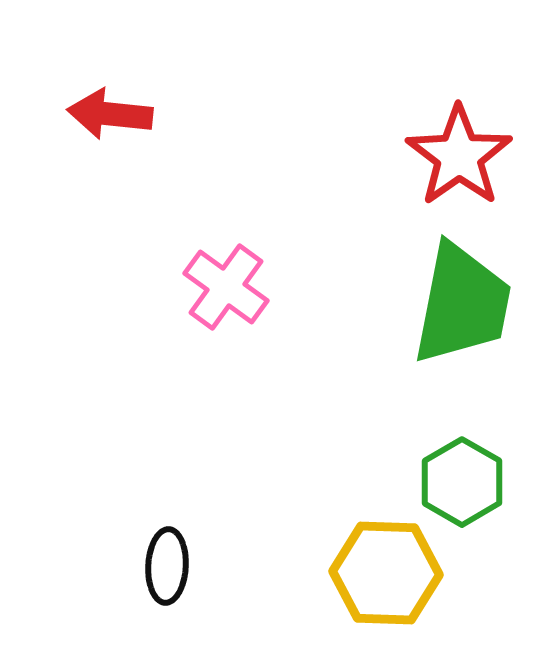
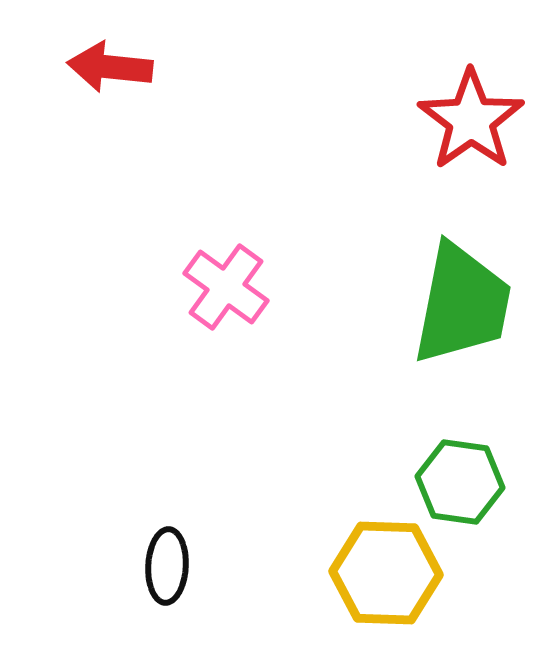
red arrow: moved 47 px up
red star: moved 12 px right, 36 px up
green hexagon: moved 2 px left; rotated 22 degrees counterclockwise
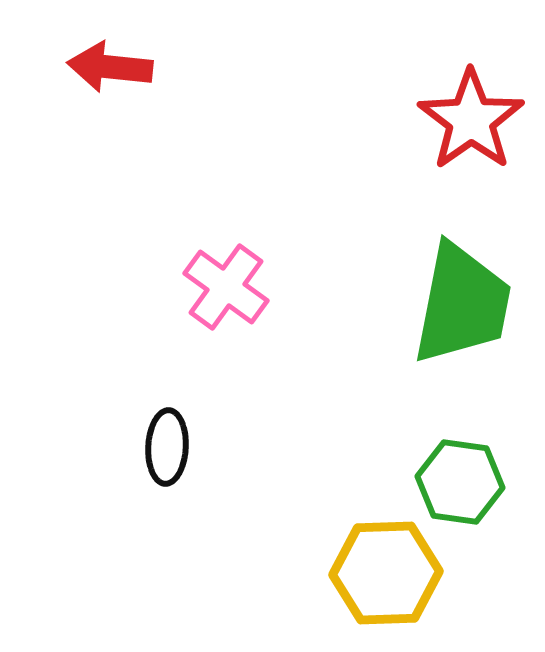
black ellipse: moved 119 px up
yellow hexagon: rotated 4 degrees counterclockwise
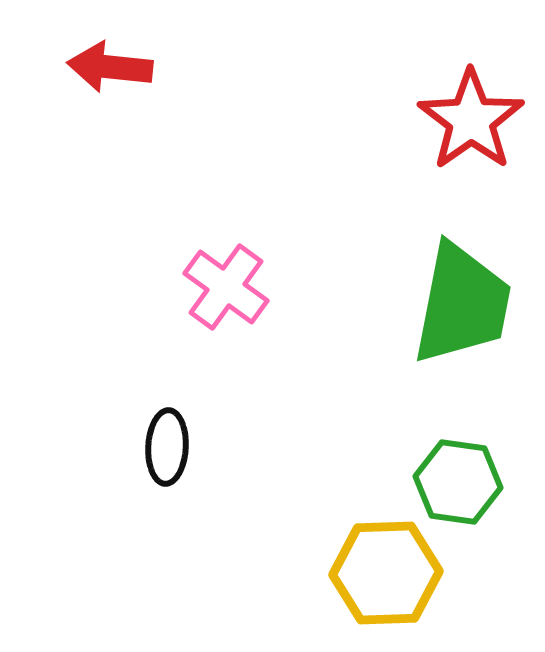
green hexagon: moved 2 px left
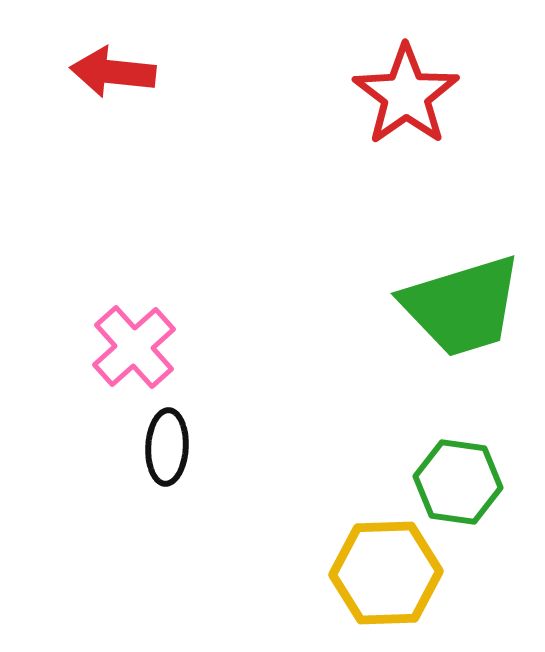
red arrow: moved 3 px right, 5 px down
red star: moved 65 px left, 25 px up
pink cross: moved 92 px left, 60 px down; rotated 12 degrees clockwise
green trapezoid: moved 2 px down; rotated 62 degrees clockwise
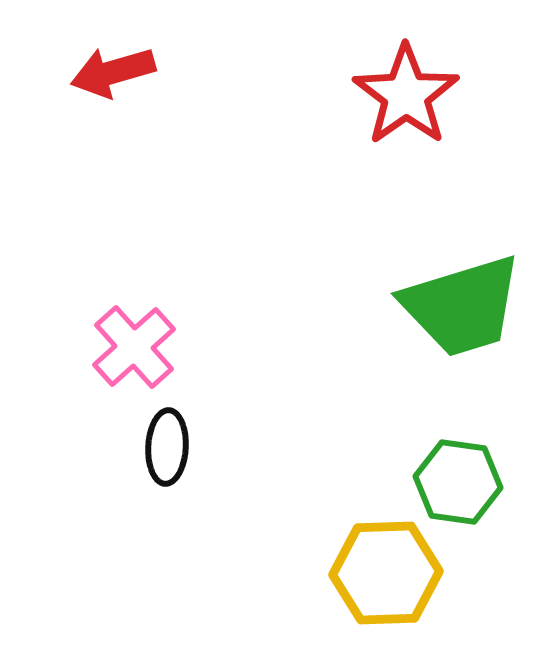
red arrow: rotated 22 degrees counterclockwise
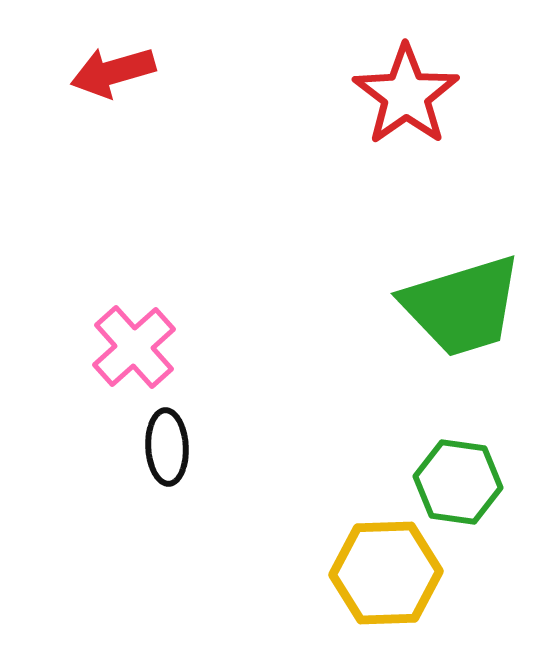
black ellipse: rotated 6 degrees counterclockwise
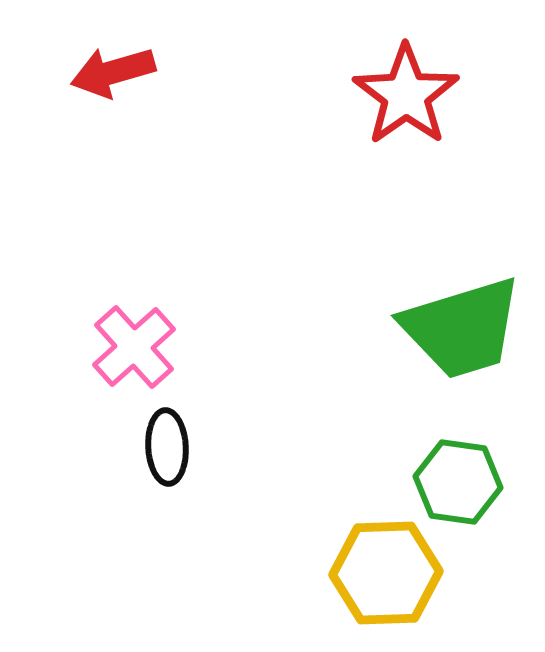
green trapezoid: moved 22 px down
